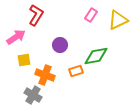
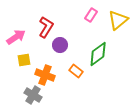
red L-shape: moved 10 px right, 12 px down
yellow triangle: rotated 15 degrees counterclockwise
green diamond: moved 2 px right, 2 px up; rotated 25 degrees counterclockwise
orange rectangle: rotated 56 degrees clockwise
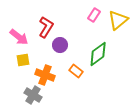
pink rectangle: moved 3 px right
pink arrow: moved 3 px right; rotated 72 degrees clockwise
yellow square: moved 1 px left
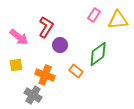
yellow triangle: rotated 35 degrees clockwise
yellow square: moved 7 px left, 5 px down
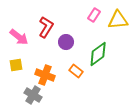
purple circle: moved 6 px right, 3 px up
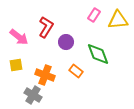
green diamond: rotated 75 degrees counterclockwise
